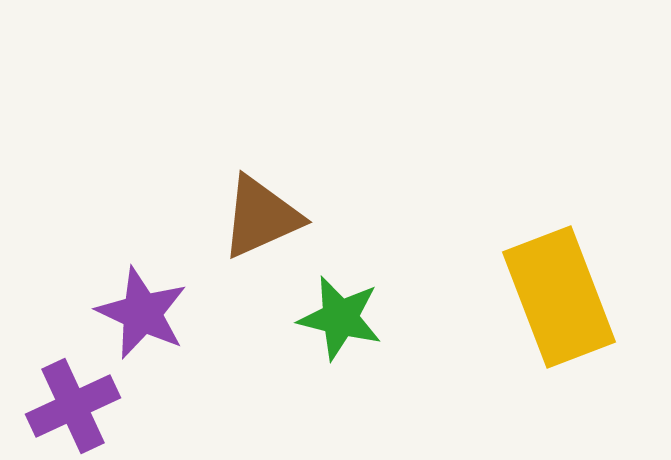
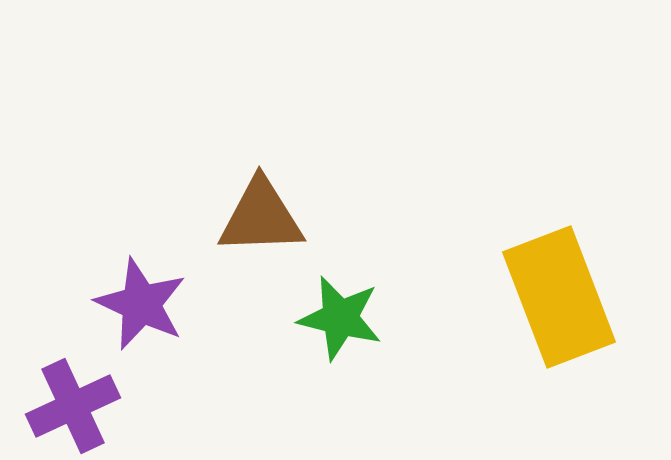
brown triangle: rotated 22 degrees clockwise
purple star: moved 1 px left, 9 px up
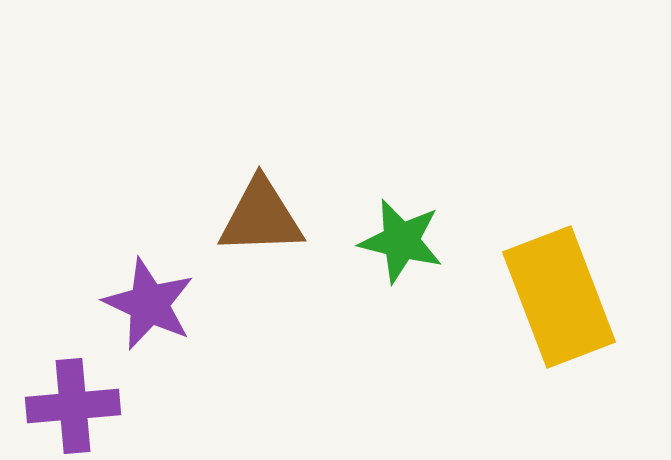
purple star: moved 8 px right
green star: moved 61 px right, 77 px up
purple cross: rotated 20 degrees clockwise
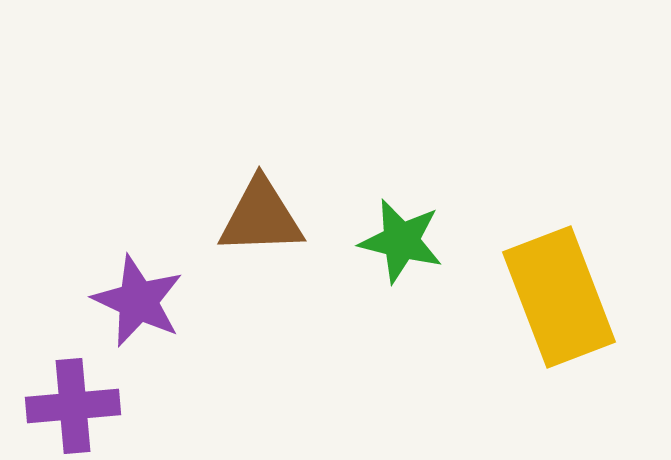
purple star: moved 11 px left, 3 px up
